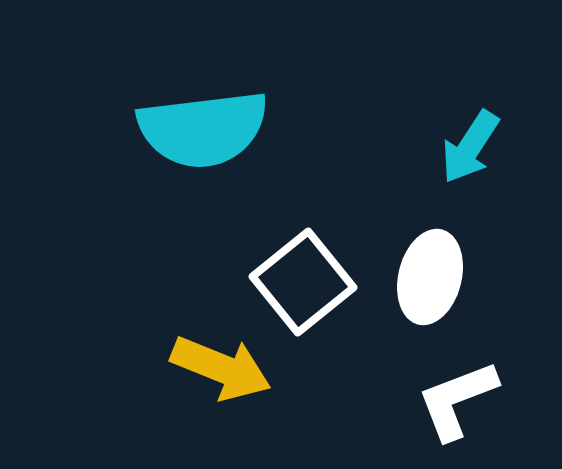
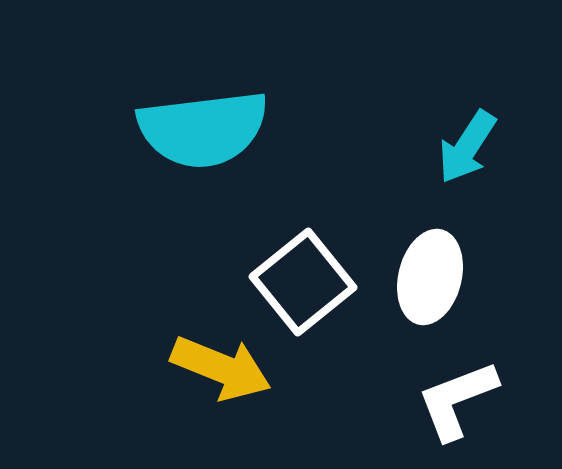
cyan arrow: moved 3 px left
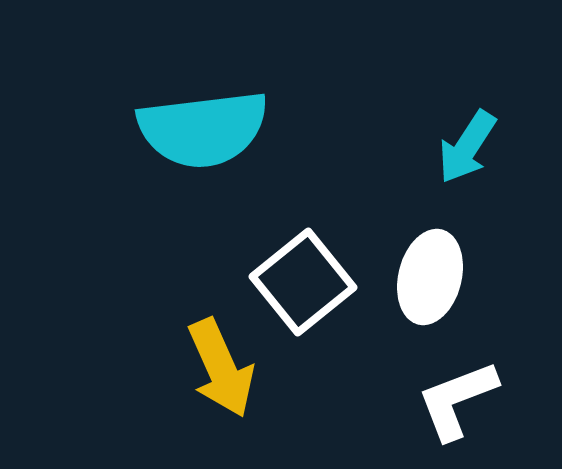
yellow arrow: rotated 44 degrees clockwise
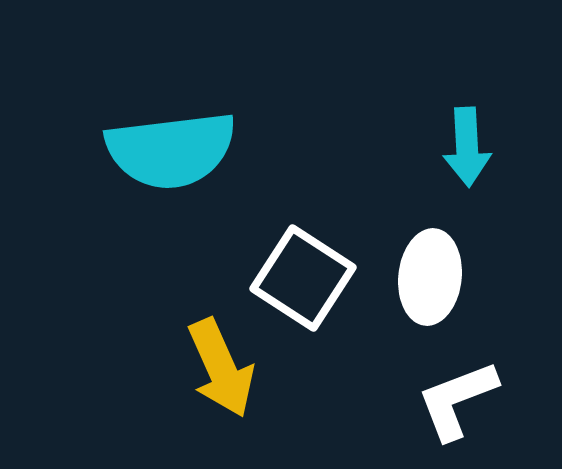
cyan semicircle: moved 32 px left, 21 px down
cyan arrow: rotated 36 degrees counterclockwise
white ellipse: rotated 8 degrees counterclockwise
white square: moved 4 px up; rotated 18 degrees counterclockwise
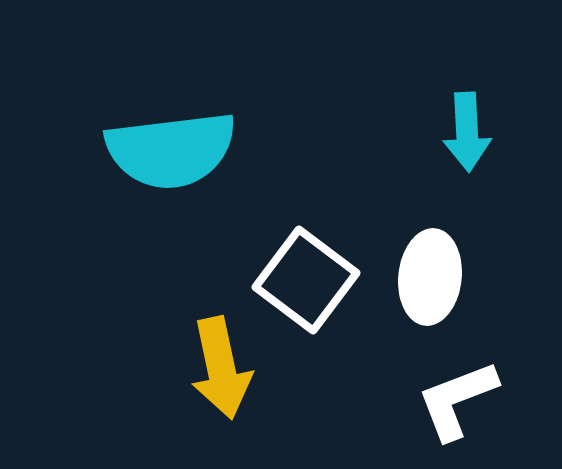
cyan arrow: moved 15 px up
white square: moved 3 px right, 2 px down; rotated 4 degrees clockwise
yellow arrow: rotated 12 degrees clockwise
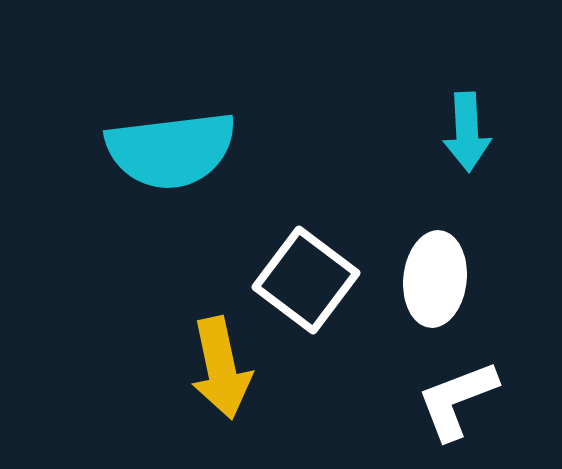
white ellipse: moved 5 px right, 2 px down
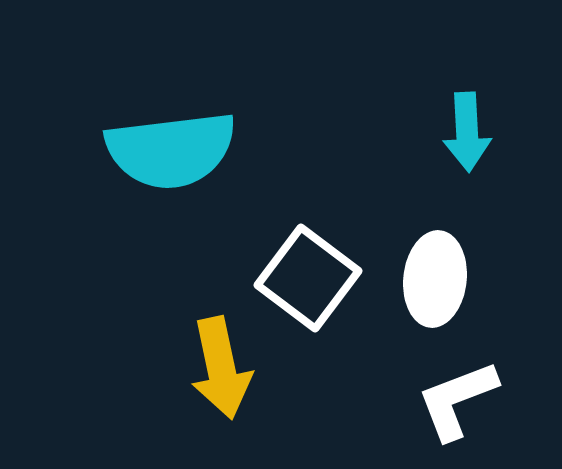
white square: moved 2 px right, 2 px up
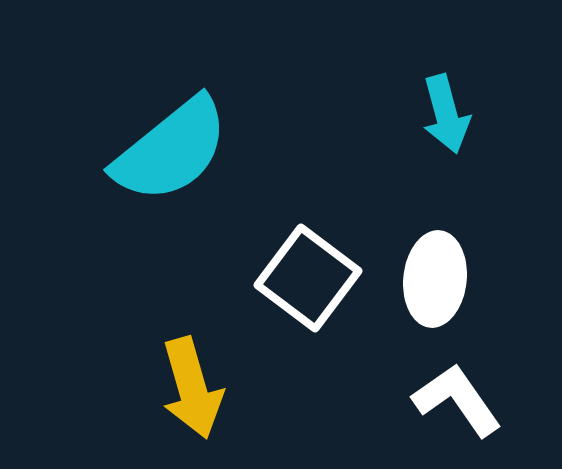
cyan arrow: moved 21 px left, 18 px up; rotated 12 degrees counterclockwise
cyan semicircle: rotated 32 degrees counterclockwise
yellow arrow: moved 29 px left, 20 px down; rotated 4 degrees counterclockwise
white L-shape: rotated 76 degrees clockwise
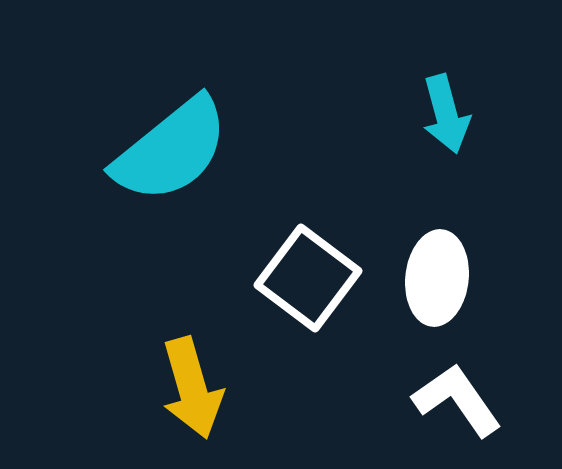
white ellipse: moved 2 px right, 1 px up
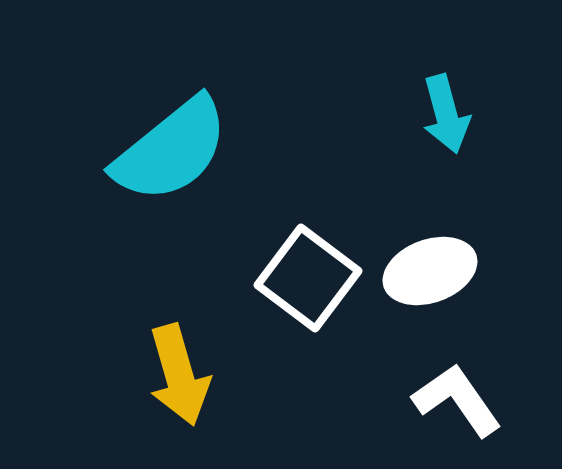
white ellipse: moved 7 px left, 7 px up; rotated 64 degrees clockwise
yellow arrow: moved 13 px left, 13 px up
